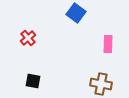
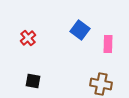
blue square: moved 4 px right, 17 px down
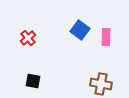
pink rectangle: moved 2 px left, 7 px up
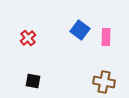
brown cross: moved 3 px right, 2 px up
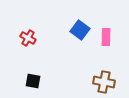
red cross: rotated 21 degrees counterclockwise
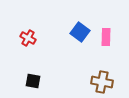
blue square: moved 2 px down
brown cross: moved 2 px left
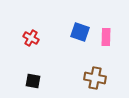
blue square: rotated 18 degrees counterclockwise
red cross: moved 3 px right
brown cross: moved 7 px left, 4 px up
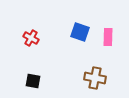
pink rectangle: moved 2 px right
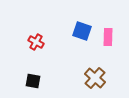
blue square: moved 2 px right, 1 px up
red cross: moved 5 px right, 4 px down
brown cross: rotated 30 degrees clockwise
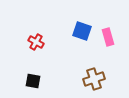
pink rectangle: rotated 18 degrees counterclockwise
brown cross: moved 1 px left, 1 px down; rotated 30 degrees clockwise
